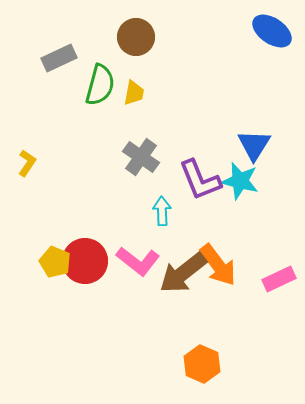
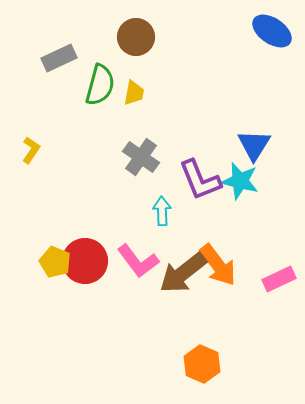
yellow L-shape: moved 4 px right, 13 px up
pink L-shape: rotated 15 degrees clockwise
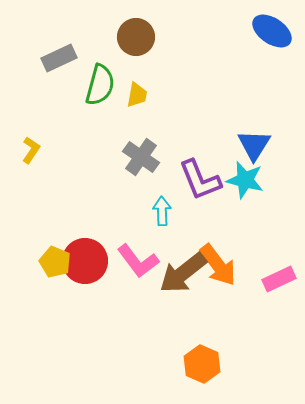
yellow trapezoid: moved 3 px right, 2 px down
cyan star: moved 5 px right, 1 px up
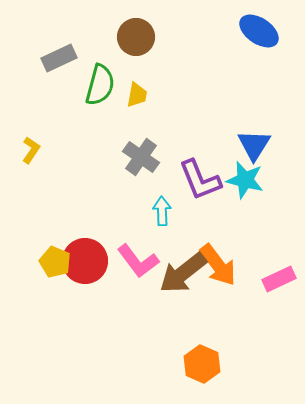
blue ellipse: moved 13 px left
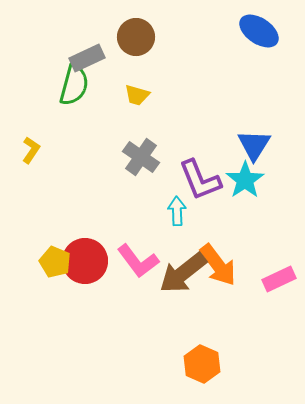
gray rectangle: moved 28 px right
green semicircle: moved 26 px left
yellow trapezoid: rotated 96 degrees clockwise
cyan star: rotated 24 degrees clockwise
cyan arrow: moved 15 px right
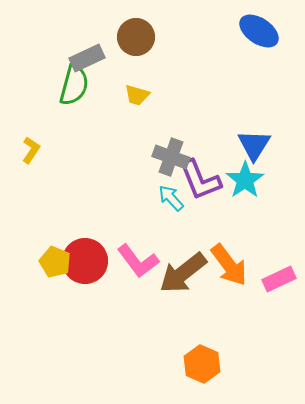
gray cross: moved 30 px right; rotated 15 degrees counterclockwise
cyan arrow: moved 6 px left, 13 px up; rotated 40 degrees counterclockwise
orange arrow: moved 11 px right
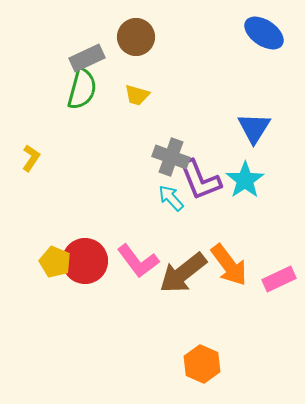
blue ellipse: moved 5 px right, 2 px down
green semicircle: moved 8 px right, 4 px down
blue triangle: moved 17 px up
yellow L-shape: moved 8 px down
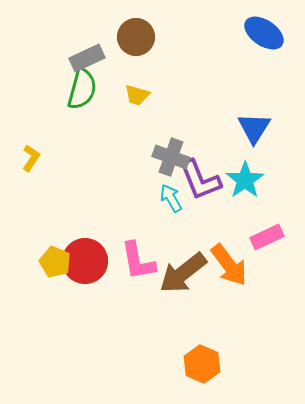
cyan arrow: rotated 12 degrees clockwise
pink L-shape: rotated 27 degrees clockwise
pink rectangle: moved 12 px left, 42 px up
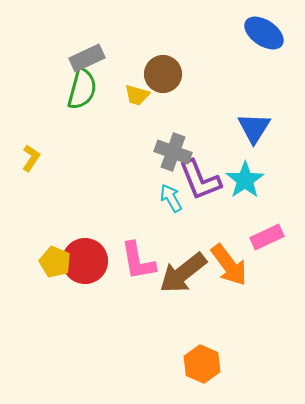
brown circle: moved 27 px right, 37 px down
gray cross: moved 2 px right, 5 px up
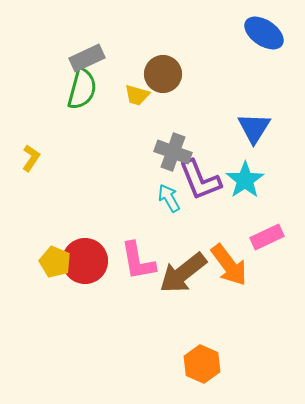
cyan arrow: moved 2 px left
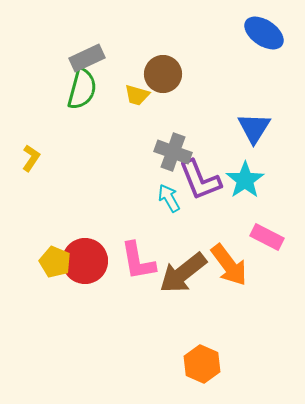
pink rectangle: rotated 52 degrees clockwise
